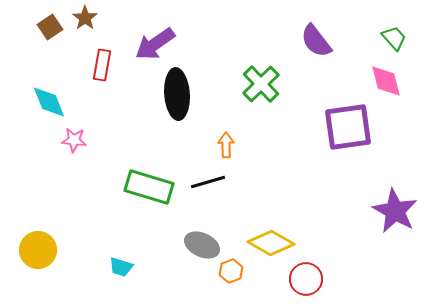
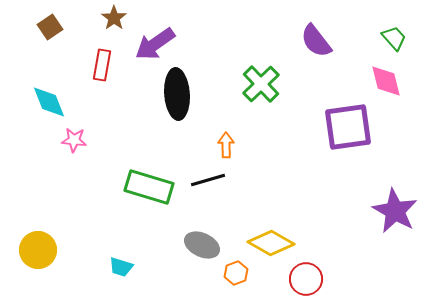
brown star: moved 29 px right
black line: moved 2 px up
orange hexagon: moved 5 px right, 2 px down
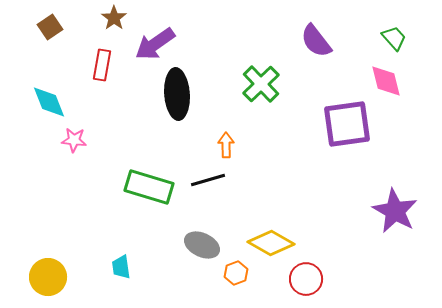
purple square: moved 1 px left, 3 px up
yellow circle: moved 10 px right, 27 px down
cyan trapezoid: rotated 65 degrees clockwise
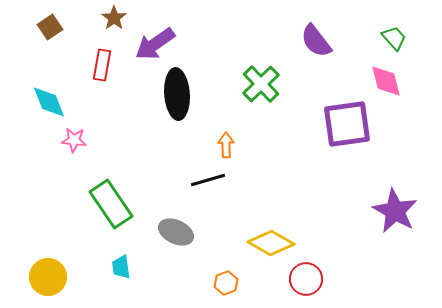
green rectangle: moved 38 px left, 17 px down; rotated 39 degrees clockwise
gray ellipse: moved 26 px left, 13 px up
orange hexagon: moved 10 px left, 10 px down
